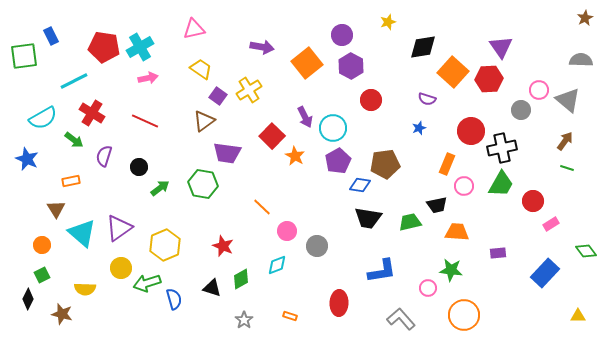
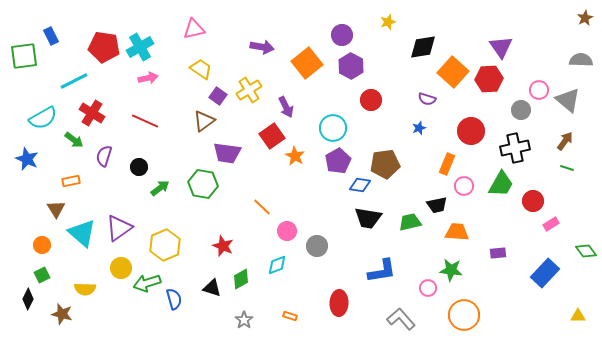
purple arrow at (305, 117): moved 19 px left, 10 px up
red square at (272, 136): rotated 10 degrees clockwise
black cross at (502, 148): moved 13 px right
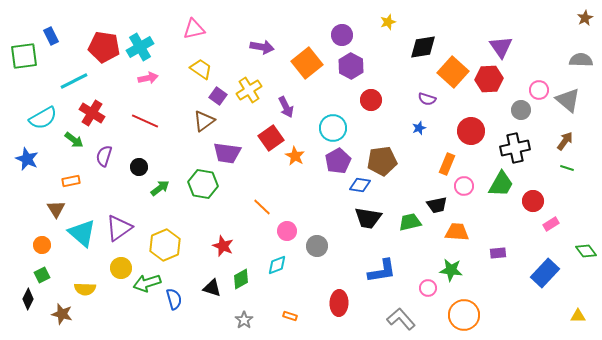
red square at (272, 136): moved 1 px left, 2 px down
brown pentagon at (385, 164): moved 3 px left, 3 px up
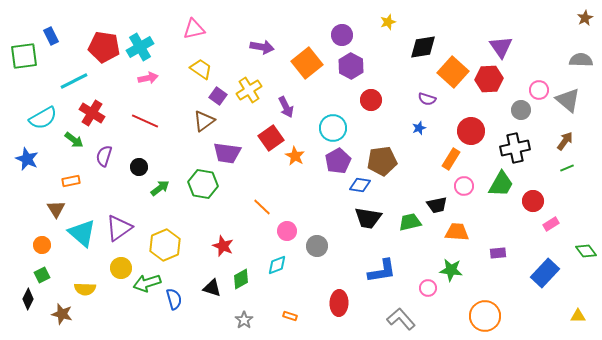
orange rectangle at (447, 164): moved 4 px right, 5 px up; rotated 10 degrees clockwise
green line at (567, 168): rotated 40 degrees counterclockwise
orange circle at (464, 315): moved 21 px right, 1 px down
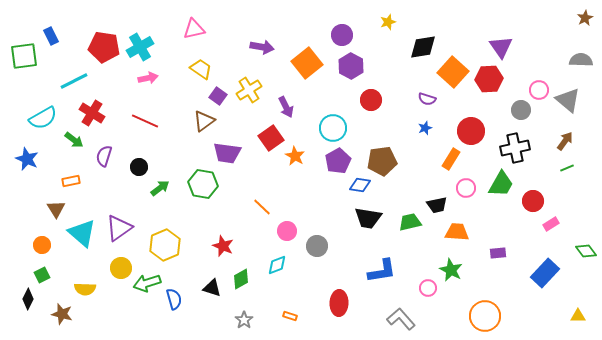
blue star at (419, 128): moved 6 px right
pink circle at (464, 186): moved 2 px right, 2 px down
green star at (451, 270): rotated 20 degrees clockwise
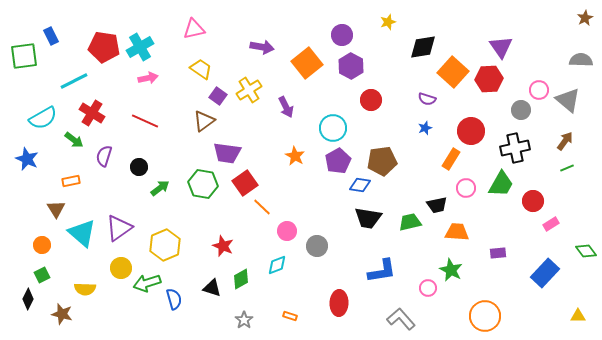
red square at (271, 138): moved 26 px left, 45 px down
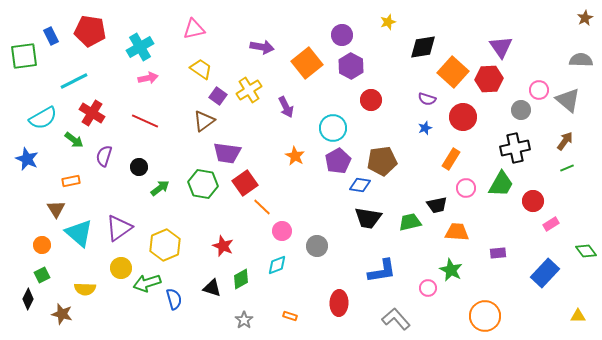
red pentagon at (104, 47): moved 14 px left, 16 px up
red circle at (471, 131): moved 8 px left, 14 px up
pink circle at (287, 231): moved 5 px left
cyan triangle at (82, 233): moved 3 px left
gray L-shape at (401, 319): moved 5 px left
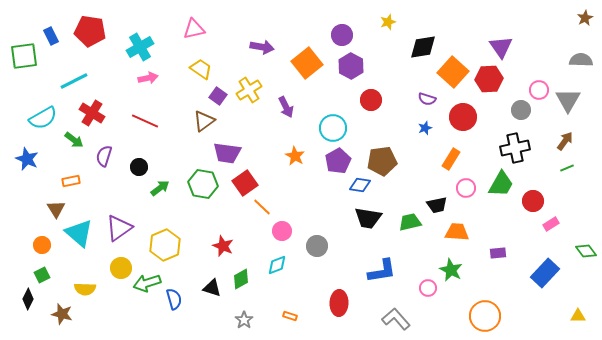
gray triangle at (568, 100): rotated 20 degrees clockwise
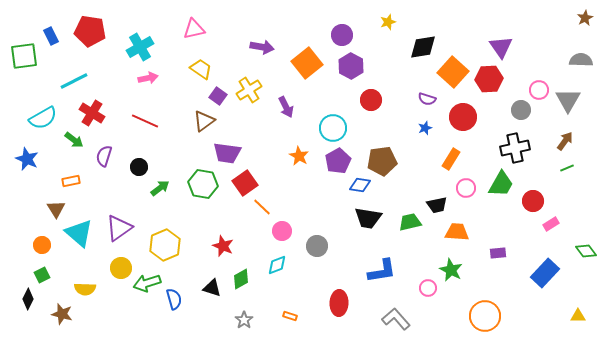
orange star at (295, 156): moved 4 px right
